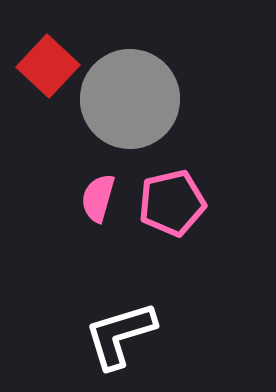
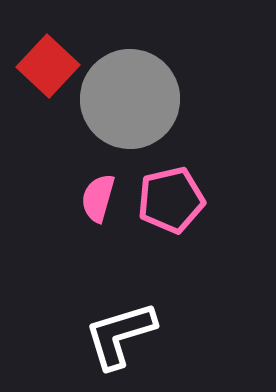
pink pentagon: moved 1 px left, 3 px up
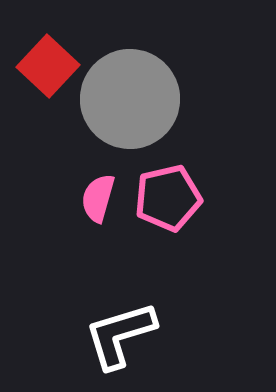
pink pentagon: moved 3 px left, 2 px up
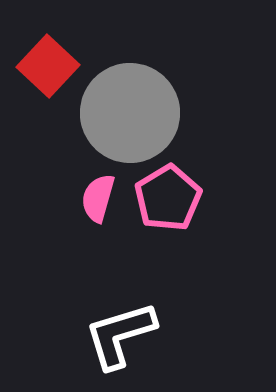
gray circle: moved 14 px down
pink pentagon: rotated 18 degrees counterclockwise
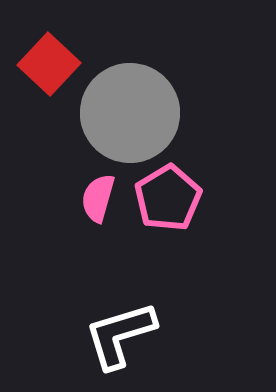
red square: moved 1 px right, 2 px up
